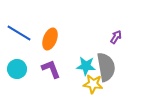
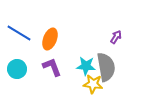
purple L-shape: moved 1 px right, 2 px up
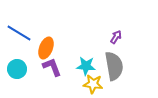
orange ellipse: moved 4 px left, 9 px down
gray semicircle: moved 8 px right, 1 px up
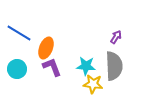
gray semicircle: rotated 8 degrees clockwise
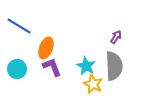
blue line: moved 7 px up
cyan star: rotated 24 degrees clockwise
yellow star: rotated 18 degrees clockwise
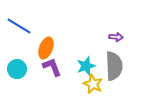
purple arrow: rotated 64 degrees clockwise
cyan star: rotated 24 degrees clockwise
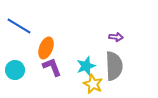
cyan circle: moved 2 px left, 1 px down
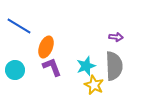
orange ellipse: moved 1 px up
yellow star: moved 1 px right, 1 px down
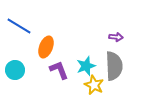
purple L-shape: moved 7 px right, 3 px down
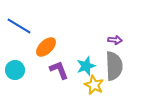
purple arrow: moved 1 px left, 3 px down
orange ellipse: rotated 25 degrees clockwise
